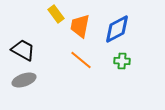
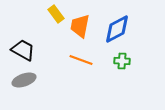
orange line: rotated 20 degrees counterclockwise
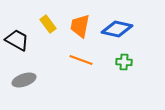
yellow rectangle: moved 8 px left, 10 px down
blue diamond: rotated 40 degrees clockwise
black trapezoid: moved 6 px left, 10 px up
green cross: moved 2 px right, 1 px down
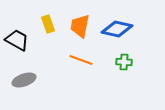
yellow rectangle: rotated 18 degrees clockwise
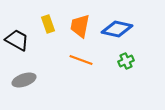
green cross: moved 2 px right, 1 px up; rotated 28 degrees counterclockwise
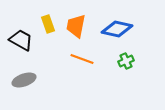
orange trapezoid: moved 4 px left
black trapezoid: moved 4 px right
orange line: moved 1 px right, 1 px up
